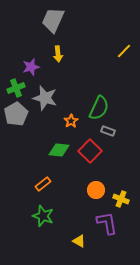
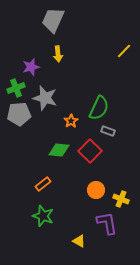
gray pentagon: moved 3 px right; rotated 25 degrees clockwise
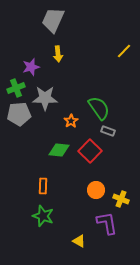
gray star: rotated 15 degrees counterclockwise
green semicircle: rotated 60 degrees counterclockwise
orange rectangle: moved 2 px down; rotated 49 degrees counterclockwise
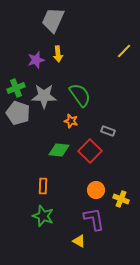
purple star: moved 5 px right, 7 px up
gray star: moved 1 px left, 2 px up
green semicircle: moved 19 px left, 13 px up
gray pentagon: moved 1 px left, 1 px up; rotated 25 degrees clockwise
orange star: rotated 24 degrees counterclockwise
purple L-shape: moved 13 px left, 4 px up
